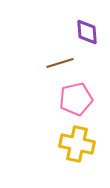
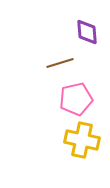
yellow cross: moved 5 px right, 4 px up
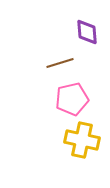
pink pentagon: moved 4 px left
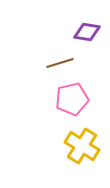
purple diamond: rotated 76 degrees counterclockwise
yellow cross: moved 6 px down; rotated 20 degrees clockwise
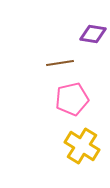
purple diamond: moved 6 px right, 2 px down
brown line: rotated 8 degrees clockwise
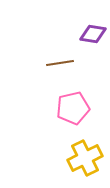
pink pentagon: moved 1 px right, 9 px down
yellow cross: moved 3 px right, 12 px down; rotated 32 degrees clockwise
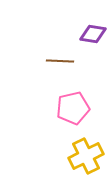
brown line: moved 2 px up; rotated 12 degrees clockwise
yellow cross: moved 1 px right, 2 px up
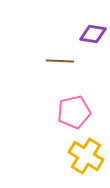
pink pentagon: moved 1 px right, 4 px down
yellow cross: rotated 32 degrees counterclockwise
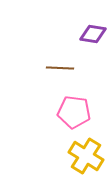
brown line: moved 7 px down
pink pentagon: rotated 20 degrees clockwise
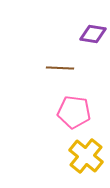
yellow cross: rotated 8 degrees clockwise
